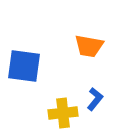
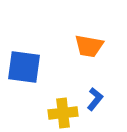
blue square: moved 1 px down
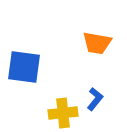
orange trapezoid: moved 8 px right, 3 px up
